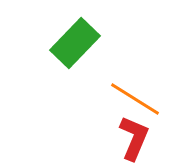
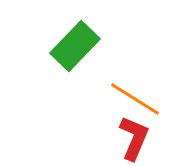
green rectangle: moved 3 px down
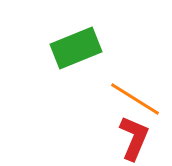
green rectangle: moved 1 px right, 2 px down; rotated 24 degrees clockwise
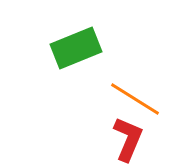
red L-shape: moved 6 px left, 1 px down
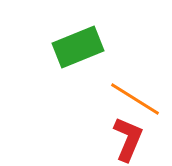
green rectangle: moved 2 px right, 1 px up
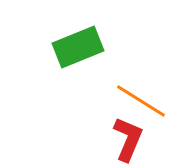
orange line: moved 6 px right, 2 px down
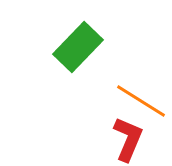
green rectangle: rotated 24 degrees counterclockwise
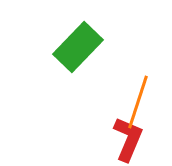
orange line: moved 3 px left, 1 px down; rotated 76 degrees clockwise
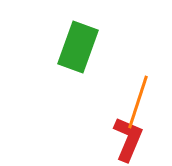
green rectangle: rotated 24 degrees counterclockwise
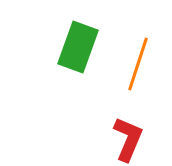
orange line: moved 38 px up
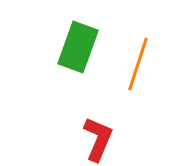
red L-shape: moved 30 px left
